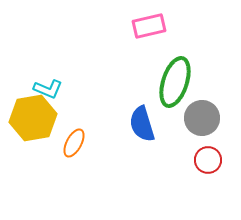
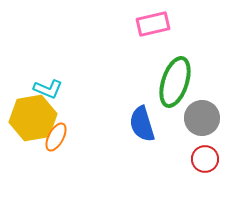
pink rectangle: moved 4 px right, 2 px up
orange ellipse: moved 18 px left, 6 px up
red circle: moved 3 px left, 1 px up
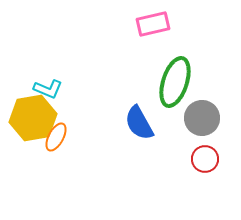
blue semicircle: moved 3 px left, 1 px up; rotated 12 degrees counterclockwise
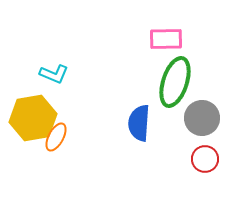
pink rectangle: moved 13 px right, 15 px down; rotated 12 degrees clockwise
cyan L-shape: moved 6 px right, 15 px up
blue semicircle: rotated 33 degrees clockwise
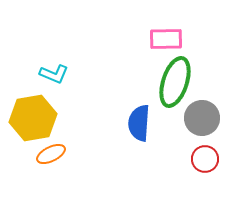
orange ellipse: moved 5 px left, 17 px down; rotated 36 degrees clockwise
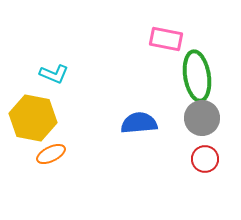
pink rectangle: rotated 12 degrees clockwise
green ellipse: moved 22 px right, 6 px up; rotated 27 degrees counterclockwise
yellow hexagon: rotated 21 degrees clockwise
blue semicircle: rotated 81 degrees clockwise
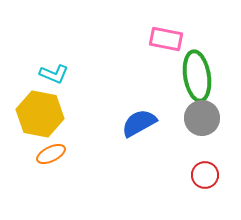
yellow hexagon: moved 7 px right, 4 px up
blue semicircle: rotated 24 degrees counterclockwise
red circle: moved 16 px down
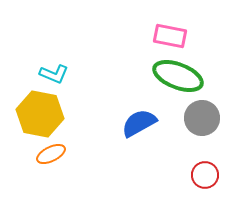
pink rectangle: moved 4 px right, 3 px up
green ellipse: moved 19 px left; rotated 60 degrees counterclockwise
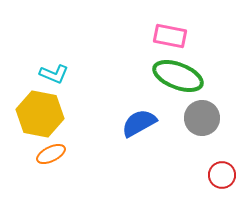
red circle: moved 17 px right
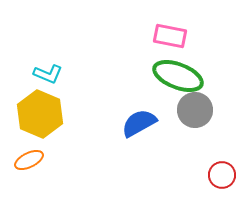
cyan L-shape: moved 6 px left
yellow hexagon: rotated 12 degrees clockwise
gray circle: moved 7 px left, 8 px up
orange ellipse: moved 22 px left, 6 px down
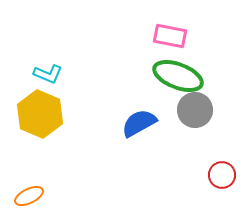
orange ellipse: moved 36 px down
